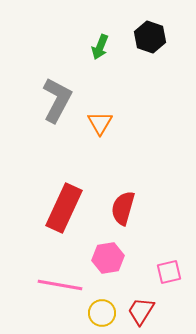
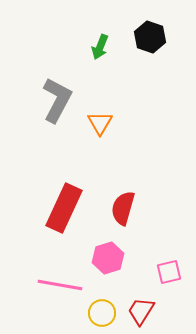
pink hexagon: rotated 8 degrees counterclockwise
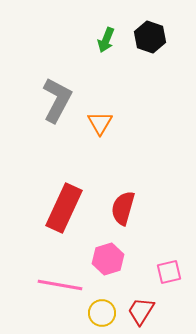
green arrow: moved 6 px right, 7 px up
pink hexagon: moved 1 px down
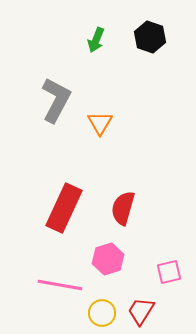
green arrow: moved 10 px left
gray L-shape: moved 1 px left
